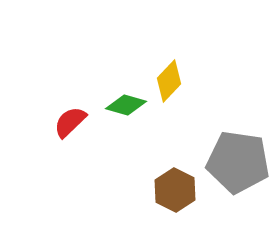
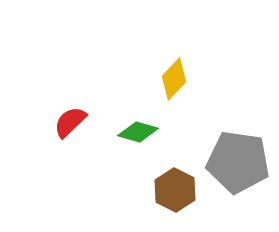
yellow diamond: moved 5 px right, 2 px up
green diamond: moved 12 px right, 27 px down
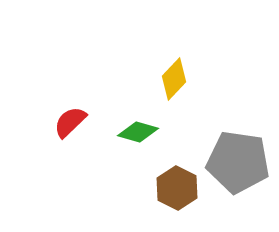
brown hexagon: moved 2 px right, 2 px up
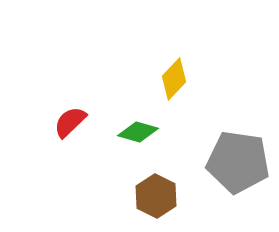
brown hexagon: moved 21 px left, 8 px down
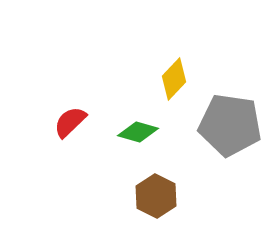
gray pentagon: moved 8 px left, 37 px up
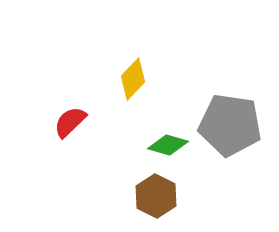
yellow diamond: moved 41 px left
green diamond: moved 30 px right, 13 px down
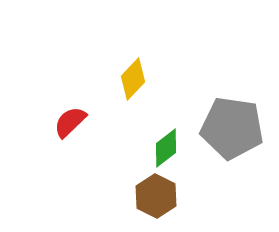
gray pentagon: moved 2 px right, 3 px down
green diamond: moved 2 px left, 3 px down; rotated 54 degrees counterclockwise
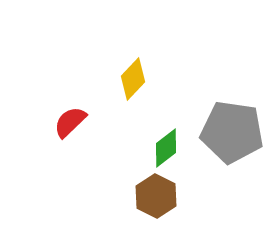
gray pentagon: moved 4 px down
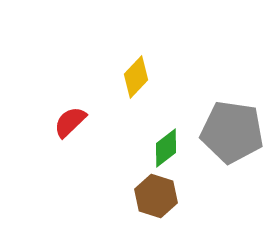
yellow diamond: moved 3 px right, 2 px up
brown hexagon: rotated 9 degrees counterclockwise
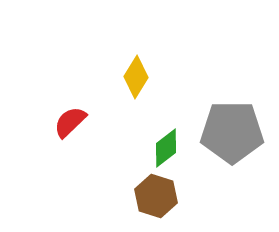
yellow diamond: rotated 12 degrees counterclockwise
gray pentagon: rotated 8 degrees counterclockwise
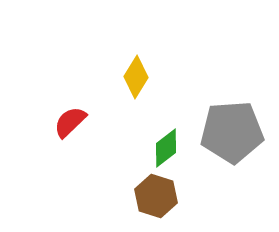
gray pentagon: rotated 4 degrees counterclockwise
